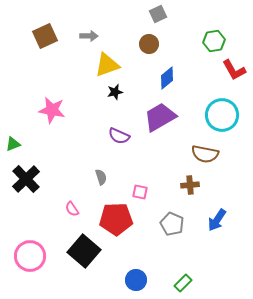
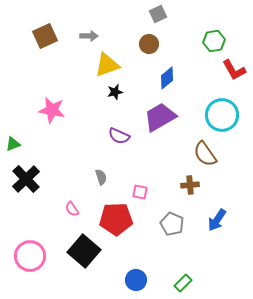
brown semicircle: rotated 44 degrees clockwise
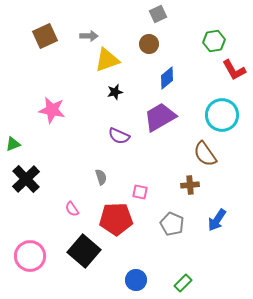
yellow triangle: moved 5 px up
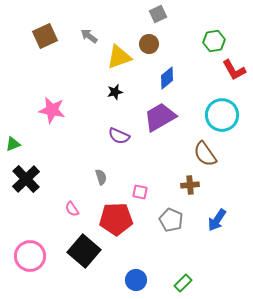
gray arrow: rotated 144 degrees counterclockwise
yellow triangle: moved 12 px right, 3 px up
gray pentagon: moved 1 px left, 4 px up
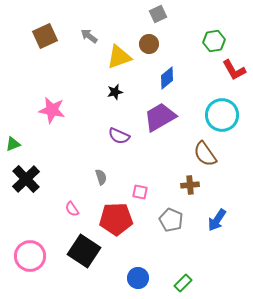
black square: rotated 8 degrees counterclockwise
blue circle: moved 2 px right, 2 px up
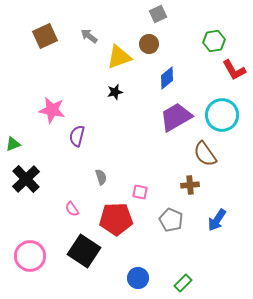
purple trapezoid: moved 16 px right
purple semicircle: moved 42 px left; rotated 80 degrees clockwise
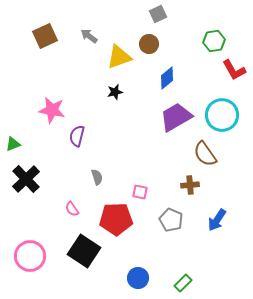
gray semicircle: moved 4 px left
